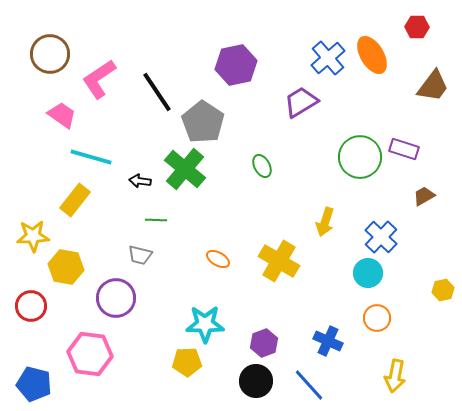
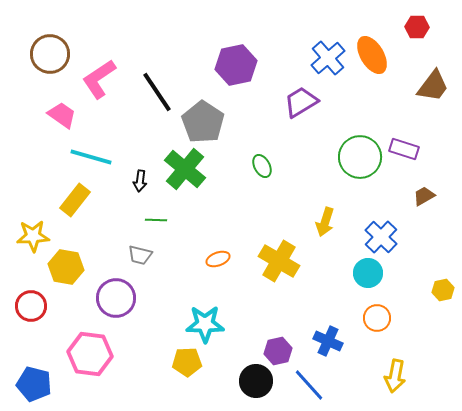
black arrow at (140, 181): rotated 90 degrees counterclockwise
orange ellipse at (218, 259): rotated 50 degrees counterclockwise
purple hexagon at (264, 343): moved 14 px right, 8 px down; rotated 8 degrees clockwise
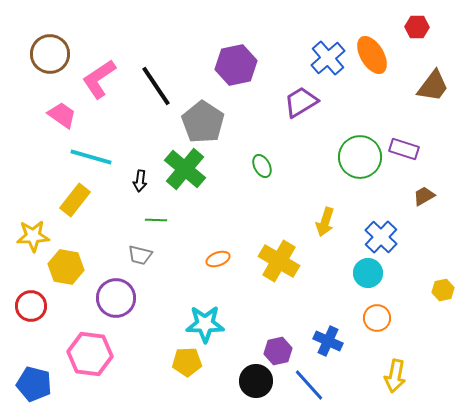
black line at (157, 92): moved 1 px left, 6 px up
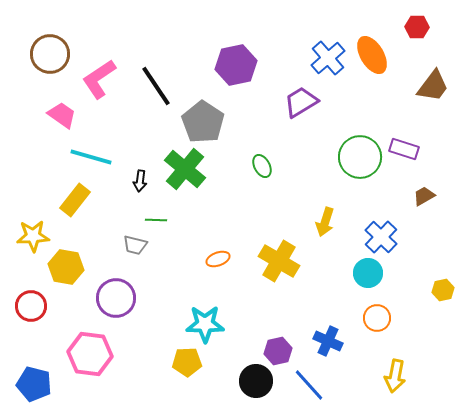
gray trapezoid at (140, 255): moved 5 px left, 10 px up
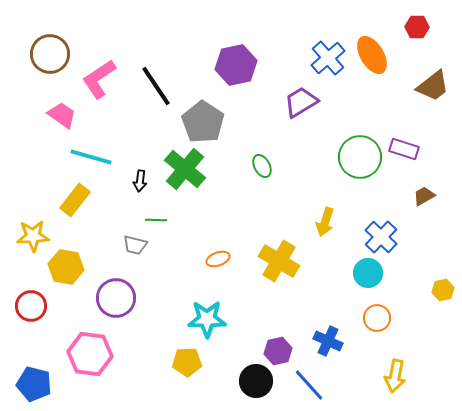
brown trapezoid at (433, 86): rotated 15 degrees clockwise
cyan star at (205, 324): moved 2 px right, 5 px up
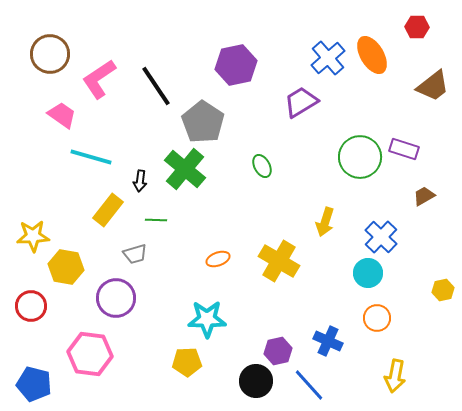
yellow rectangle at (75, 200): moved 33 px right, 10 px down
gray trapezoid at (135, 245): moved 9 px down; rotated 30 degrees counterclockwise
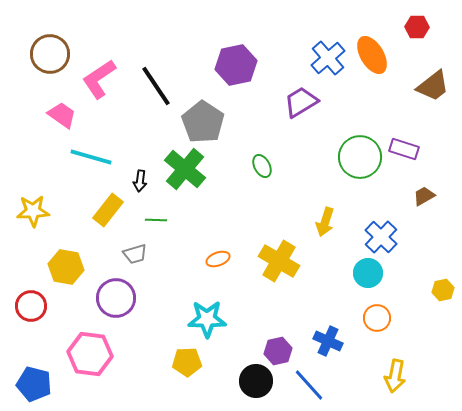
yellow star at (33, 236): moved 25 px up
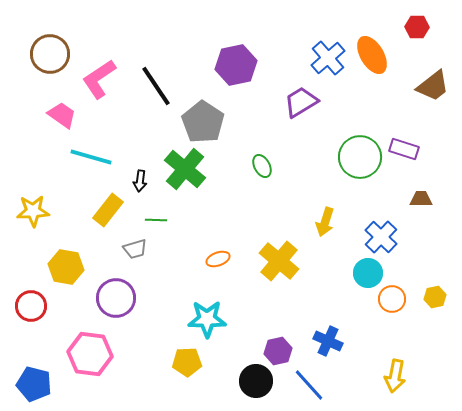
brown trapezoid at (424, 196): moved 3 px left, 3 px down; rotated 30 degrees clockwise
gray trapezoid at (135, 254): moved 5 px up
yellow cross at (279, 261): rotated 9 degrees clockwise
yellow hexagon at (443, 290): moved 8 px left, 7 px down
orange circle at (377, 318): moved 15 px right, 19 px up
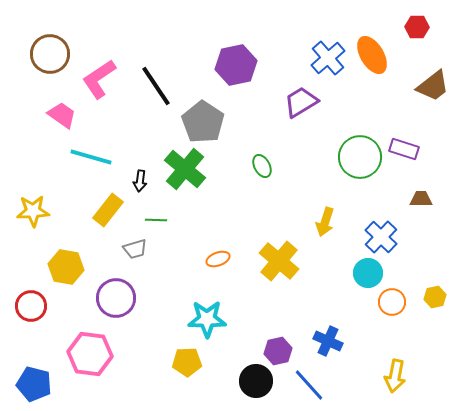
orange circle at (392, 299): moved 3 px down
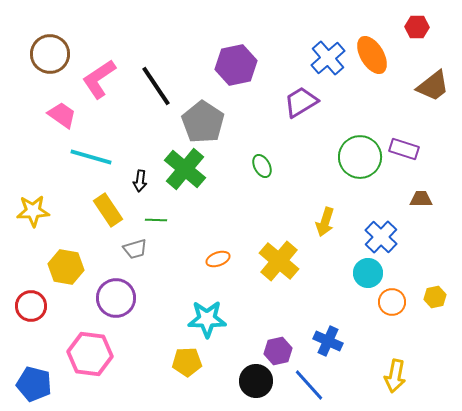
yellow rectangle at (108, 210): rotated 72 degrees counterclockwise
